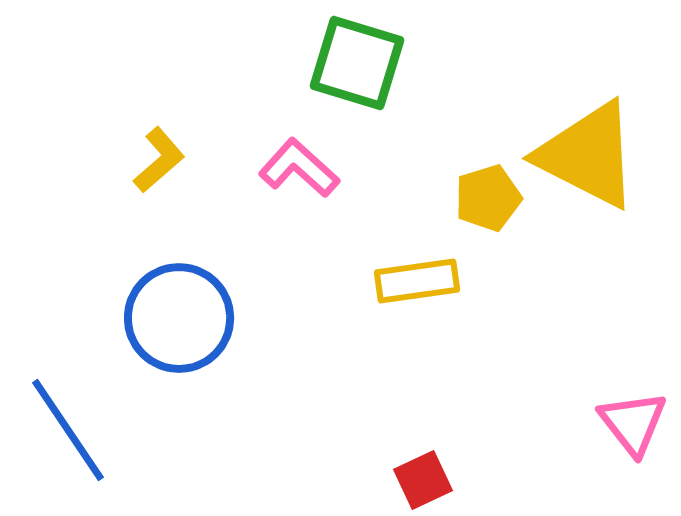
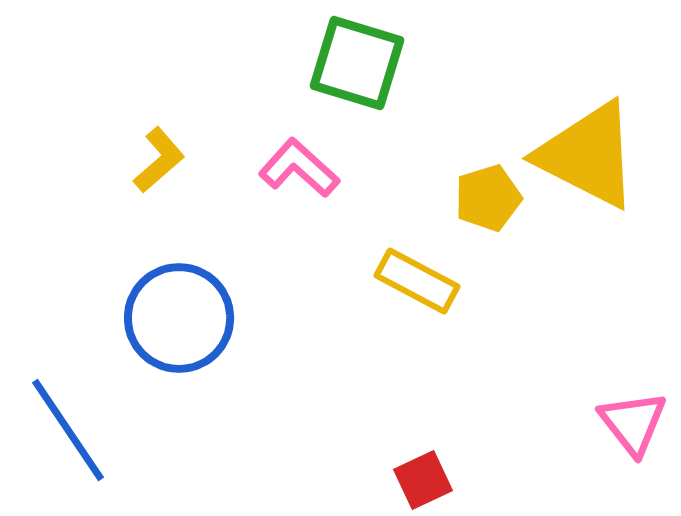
yellow rectangle: rotated 36 degrees clockwise
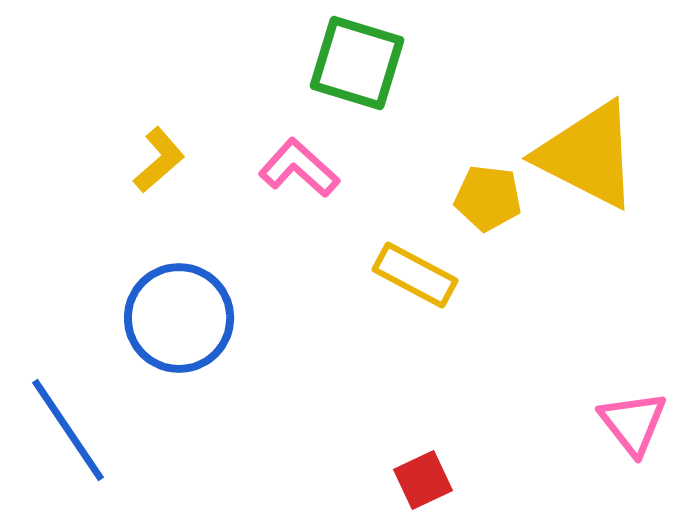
yellow pentagon: rotated 24 degrees clockwise
yellow rectangle: moved 2 px left, 6 px up
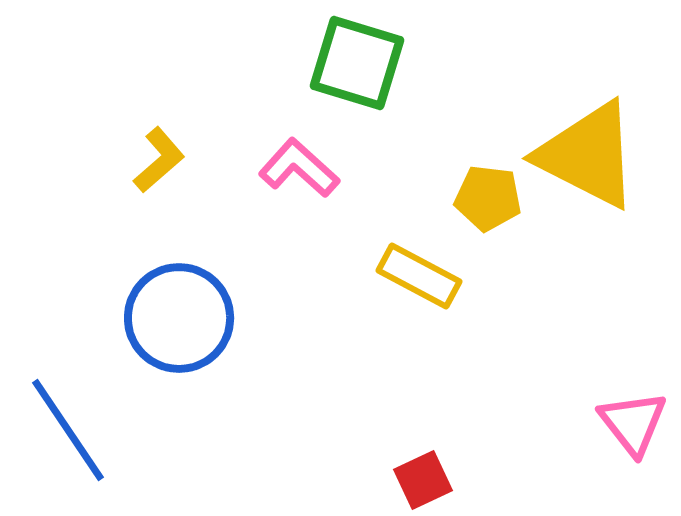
yellow rectangle: moved 4 px right, 1 px down
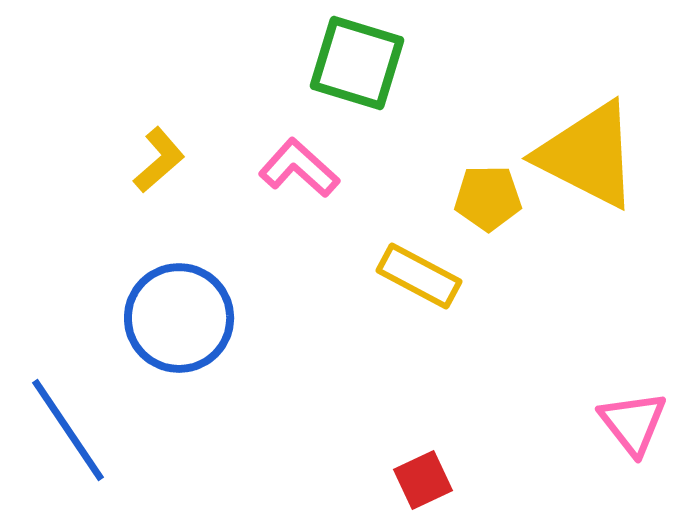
yellow pentagon: rotated 8 degrees counterclockwise
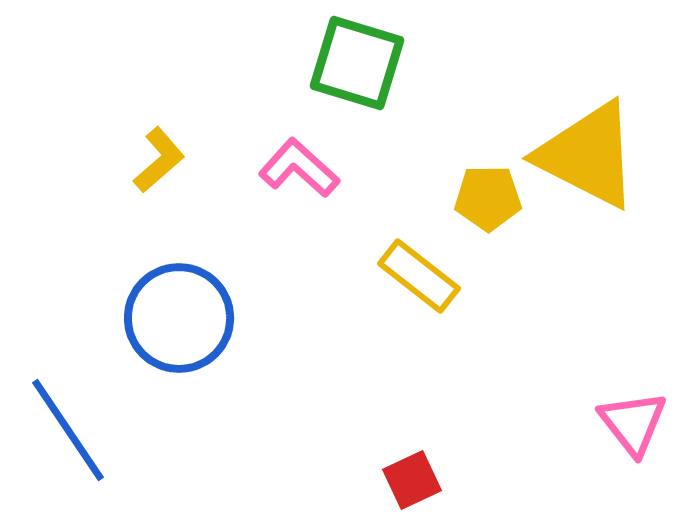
yellow rectangle: rotated 10 degrees clockwise
red square: moved 11 px left
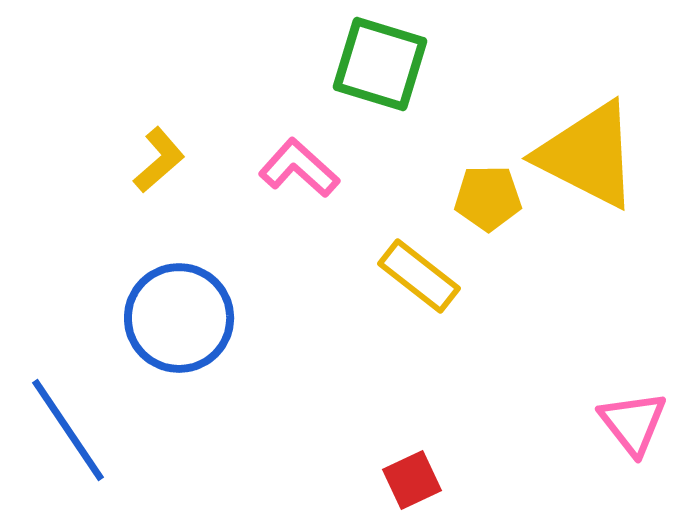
green square: moved 23 px right, 1 px down
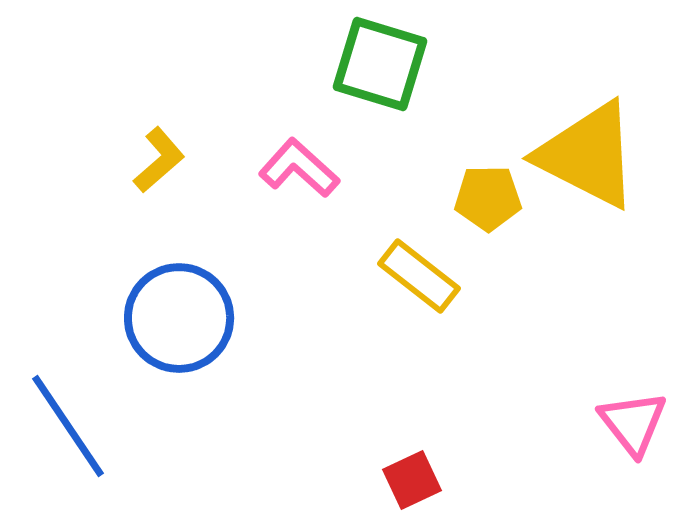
blue line: moved 4 px up
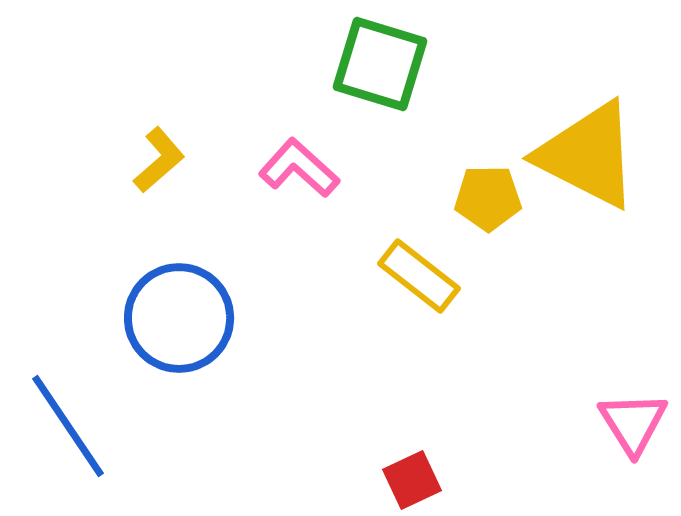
pink triangle: rotated 6 degrees clockwise
